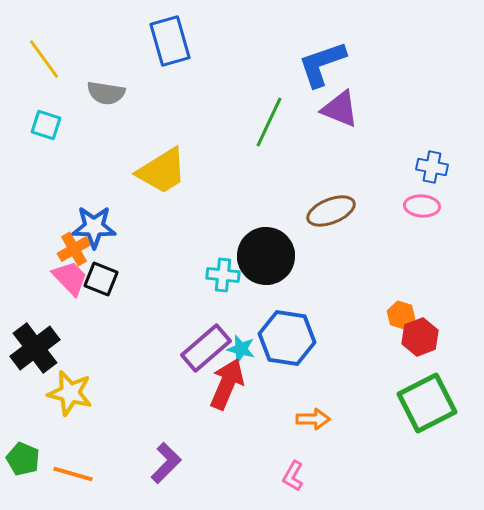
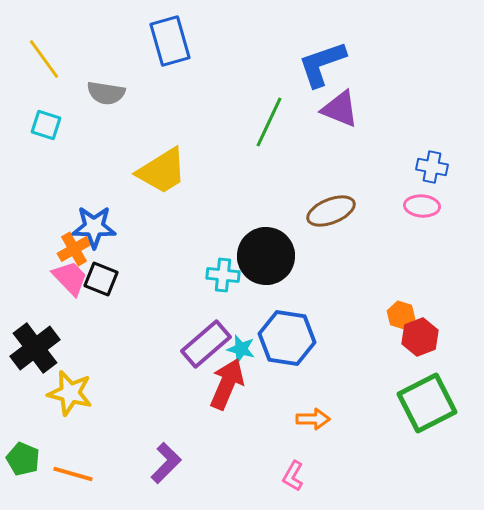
purple rectangle: moved 4 px up
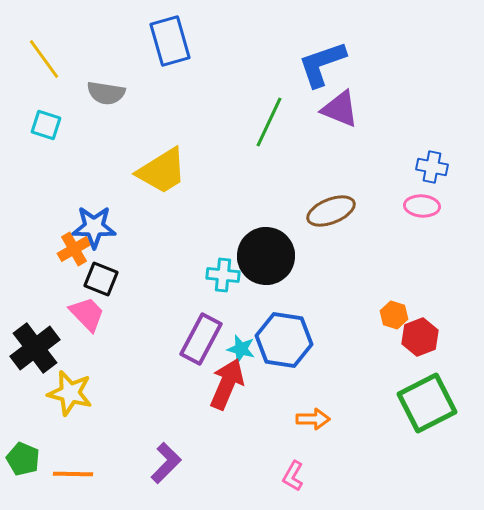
pink trapezoid: moved 17 px right, 36 px down
orange hexagon: moved 7 px left
blue hexagon: moved 3 px left, 2 px down
purple rectangle: moved 5 px left, 5 px up; rotated 21 degrees counterclockwise
orange line: rotated 15 degrees counterclockwise
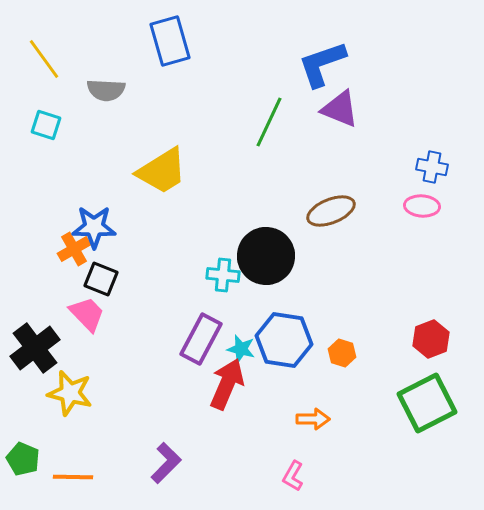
gray semicircle: moved 3 px up; rotated 6 degrees counterclockwise
orange hexagon: moved 52 px left, 38 px down
red hexagon: moved 11 px right, 2 px down
orange line: moved 3 px down
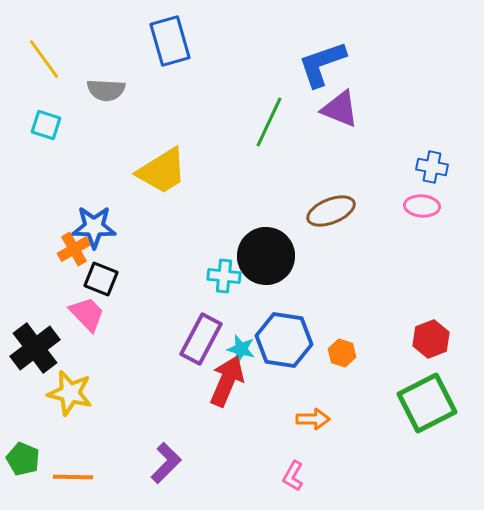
cyan cross: moved 1 px right, 1 px down
red arrow: moved 3 px up
